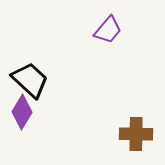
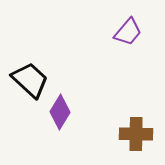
purple trapezoid: moved 20 px right, 2 px down
purple diamond: moved 38 px right
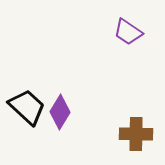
purple trapezoid: rotated 84 degrees clockwise
black trapezoid: moved 3 px left, 27 px down
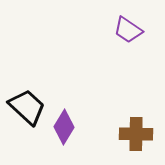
purple trapezoid: moved 2 px up
purple diamond: moved 4 px right, 15 px down
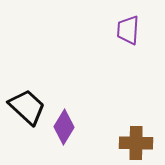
purple trapezoid: rotated 60 degrees clockwise
brown cross: moved 9 px down
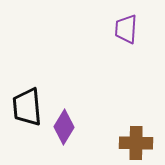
purple trapezoid: moved 2 px left, 1 px up
black trapezoid: rotated 138 degrees counterclockwise
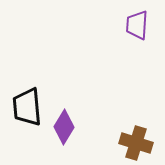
purple trapezoid: moved 11 px right, 4 px up
brown cross: rotated 16 degrees clockwise
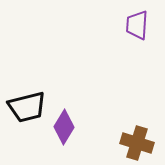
black trapezoid: rotated 99 degrees counterclockwise
brown cross: moved 1 px right
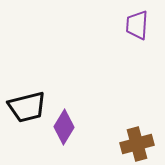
brown cross: moved 1 px down; rotated 32 degrees counterclockwise
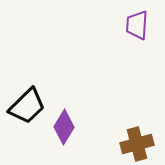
black trapezoid: moved 1 px up; rotated 30 degrees counterclockwise
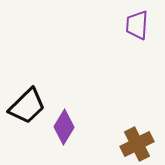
brown cross: rotated 12 degrees counterclockwise
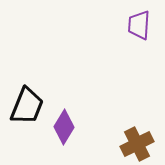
purple trapezoid: moved 2 px right
black trapezoid: rotated 24 degrees counterclockwise
